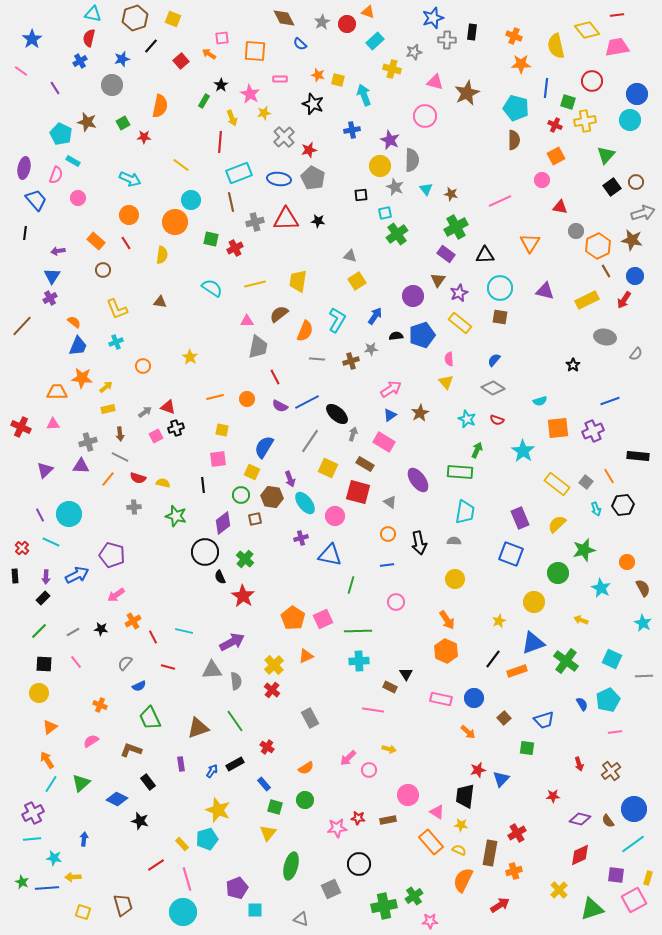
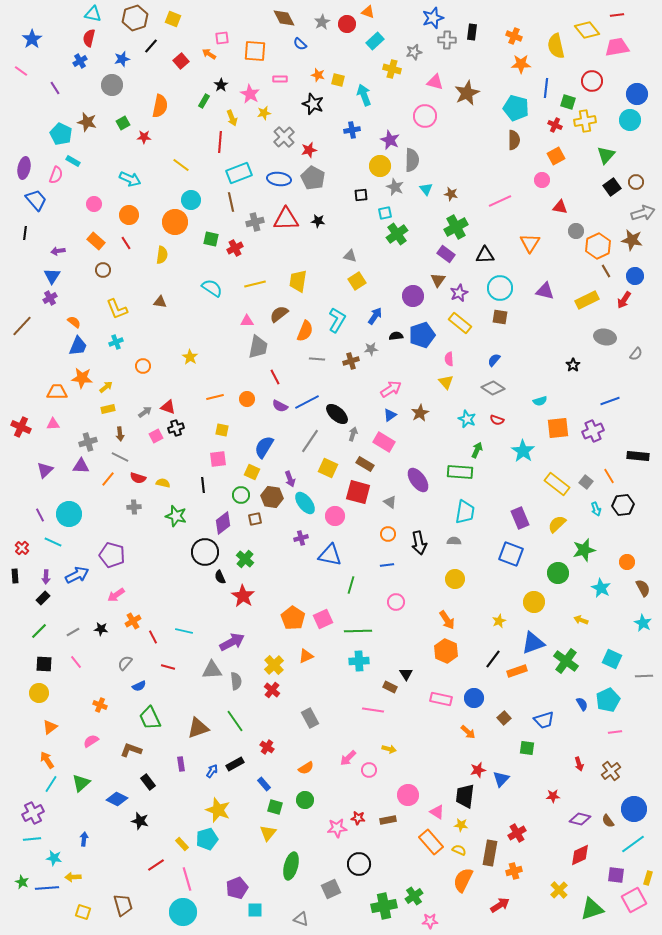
pink circle at (78, 198): moved 16 px right, 6 px down
cyan line at (51, 542): moved 2 px right
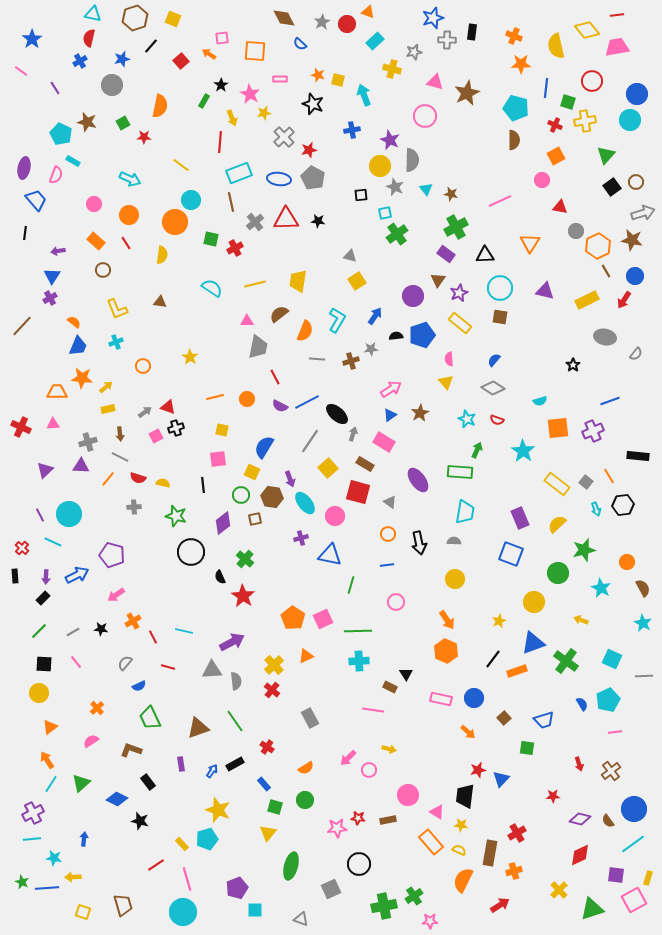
gray cross at (255, 222): rotated 24 degrees counterclockwise
yellow square at (328, 468): rotated 24 degrees clockwise
black circle at (205, 552): moved 14 px left
orange cross at (100, 705): moved 3 px left, 3 px down; rotated 24 degrees clockwise
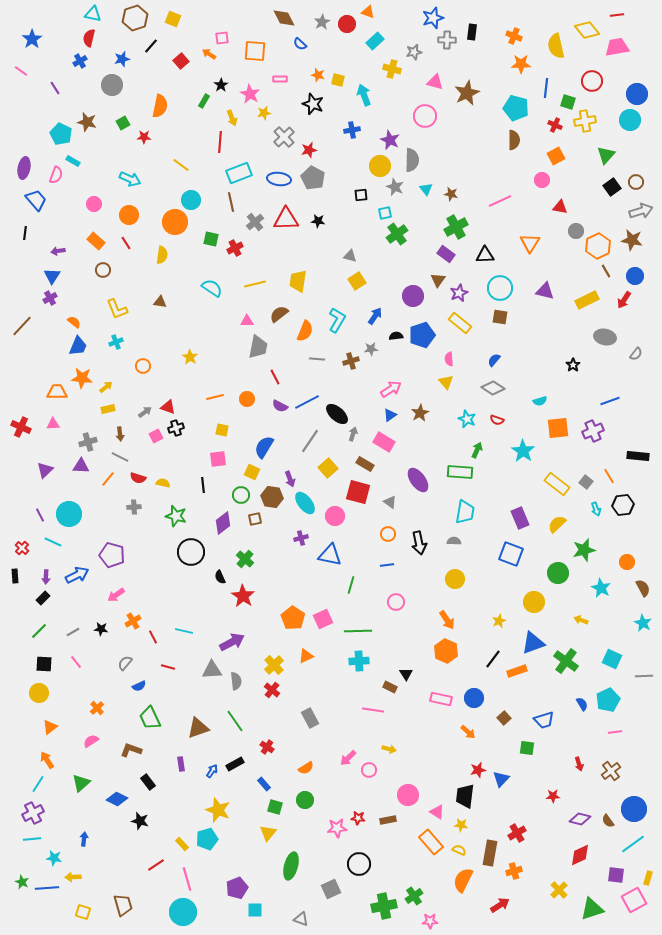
gray arrow at (643, 213): moved 2 px left, 2 px up
cyan line at (51, 784): moved 13 px left
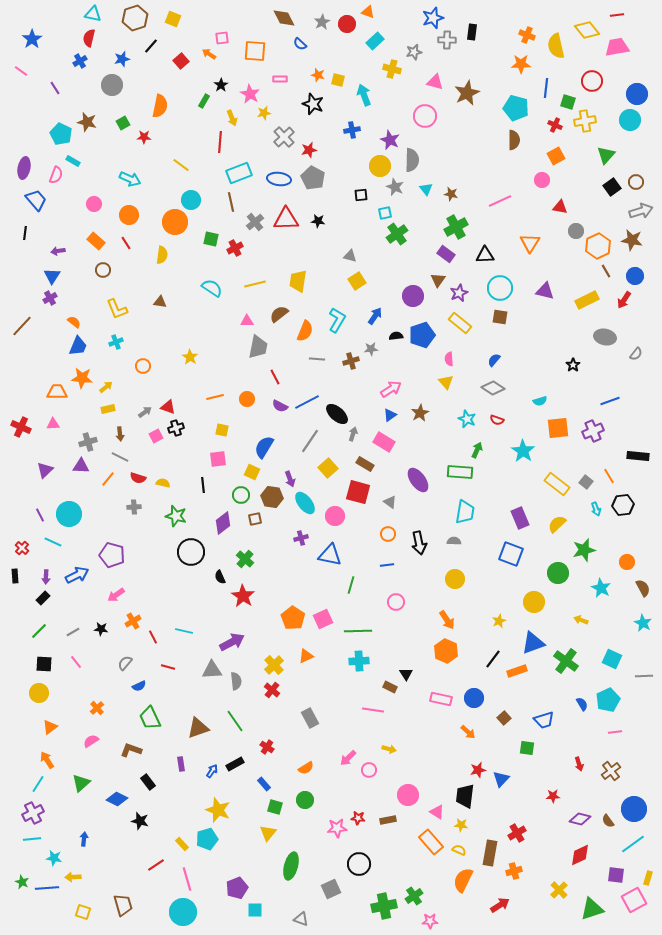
orange cross at (514, 36): moved 13 px right, 1 px up
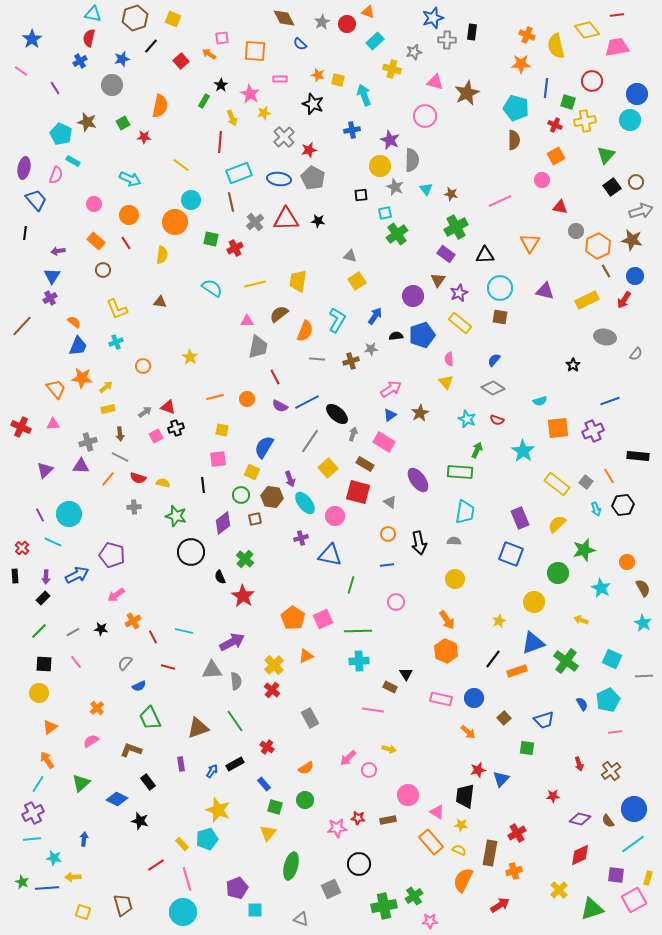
orange trapezoid at (57, 392): moved 1 px left, 3 px up; rotated 50 degrees clockwise
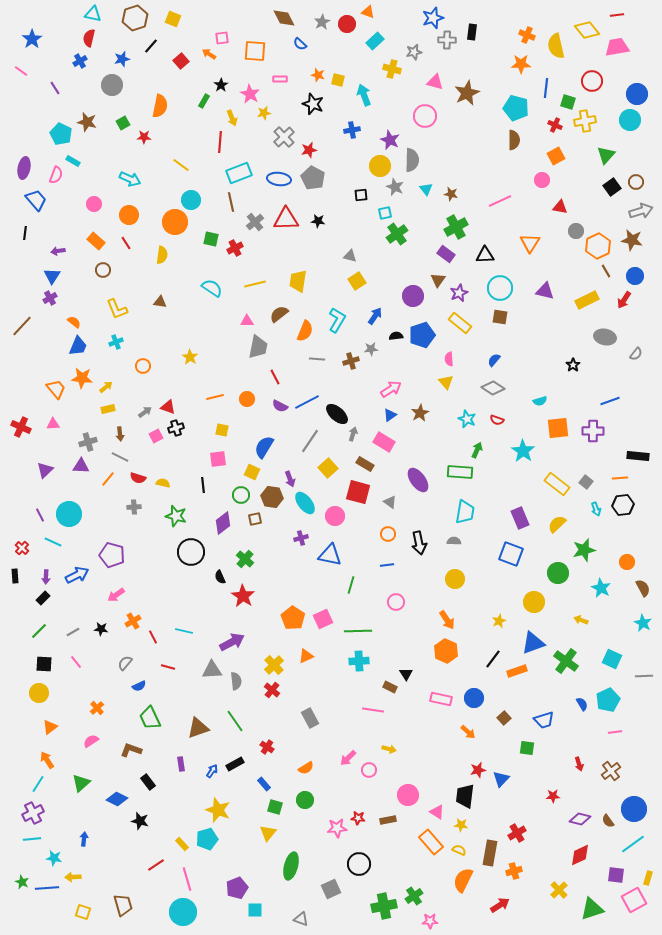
purple cross at (593, 431): rotated 25 degrees clockwise
orange line at (609, 476): moved 11 px right, 2 px down; rotated 63 degrees counterclockwise
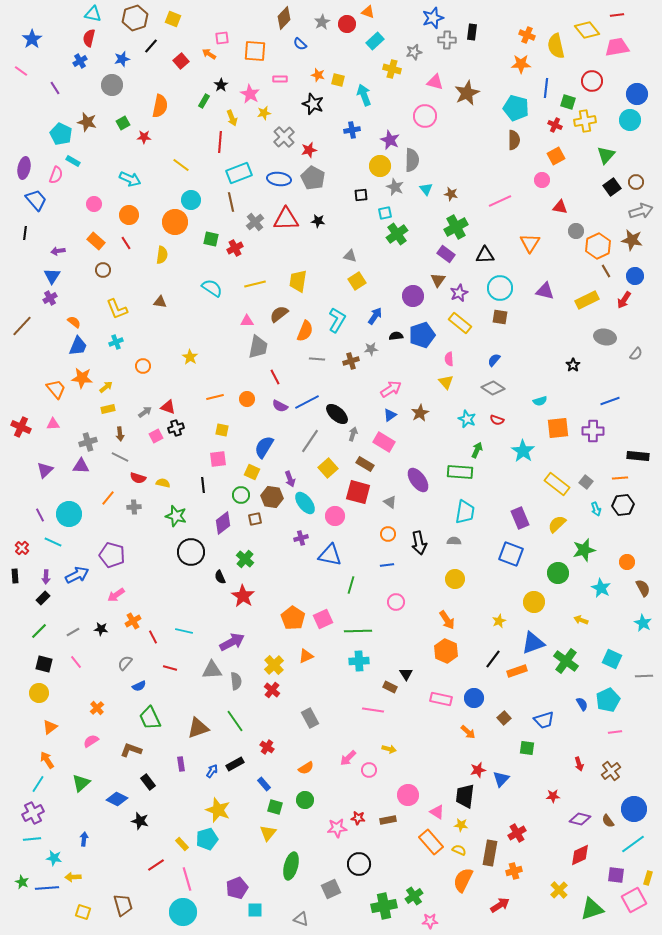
brown diamond at (284, 18): rotated 70 degrees clockwise
orange line at (108, 479): moved 19 px down
black square at (44, 664): rotated 12 degrees clockwise
red line at (168, 667): moved 2 px right, 1 px down
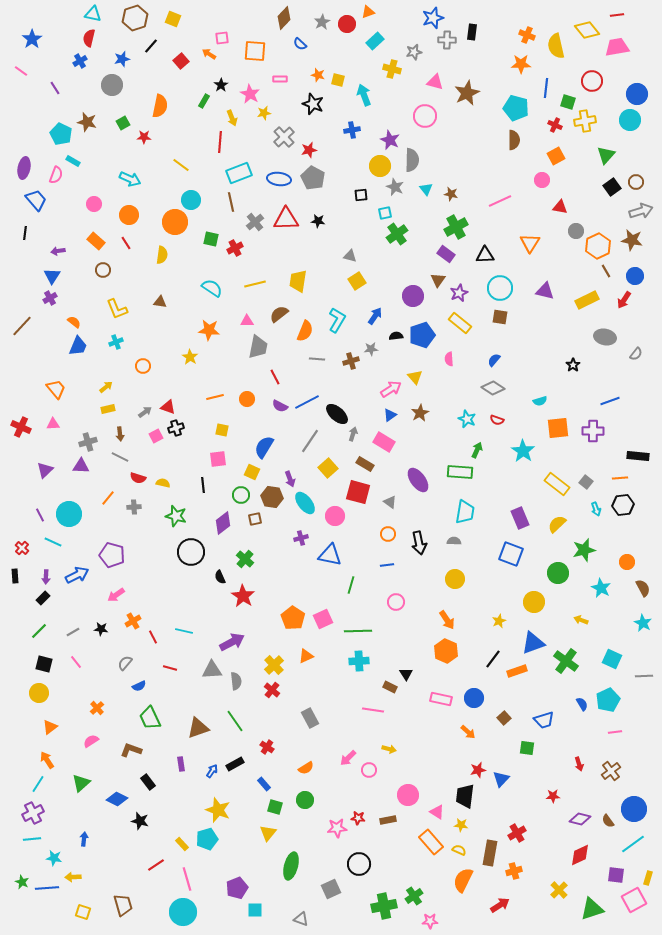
orange triangle at (368, 12): rotated 40 degrees counterclockwise
orange star at (82, 378): moved 127 px right, 48 px up
yellow triangle at (446, 382): moved 31 px left, 5 px up
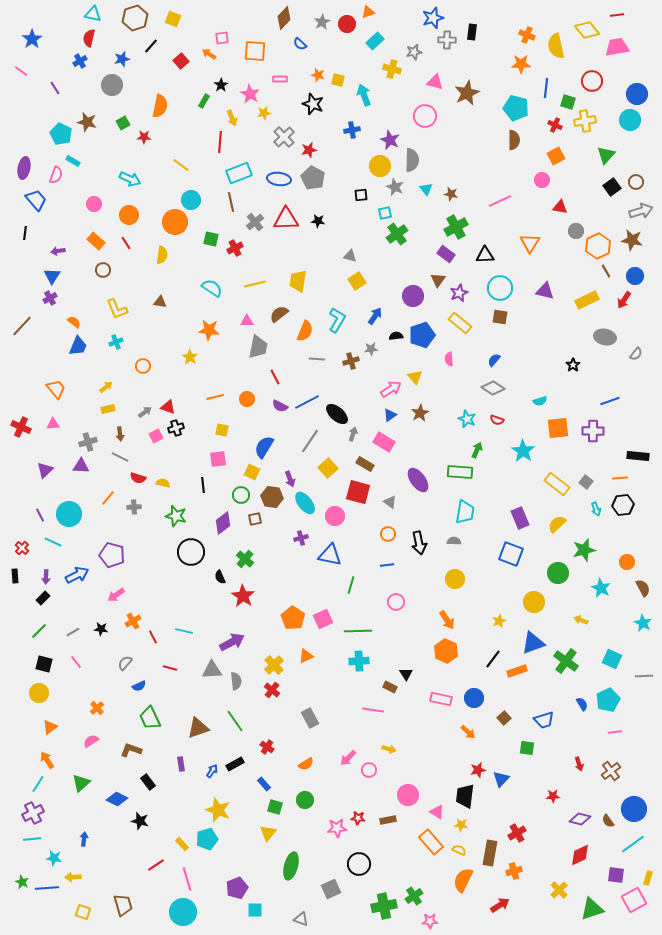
orange semicircle at (306, 768): moved 4 px up
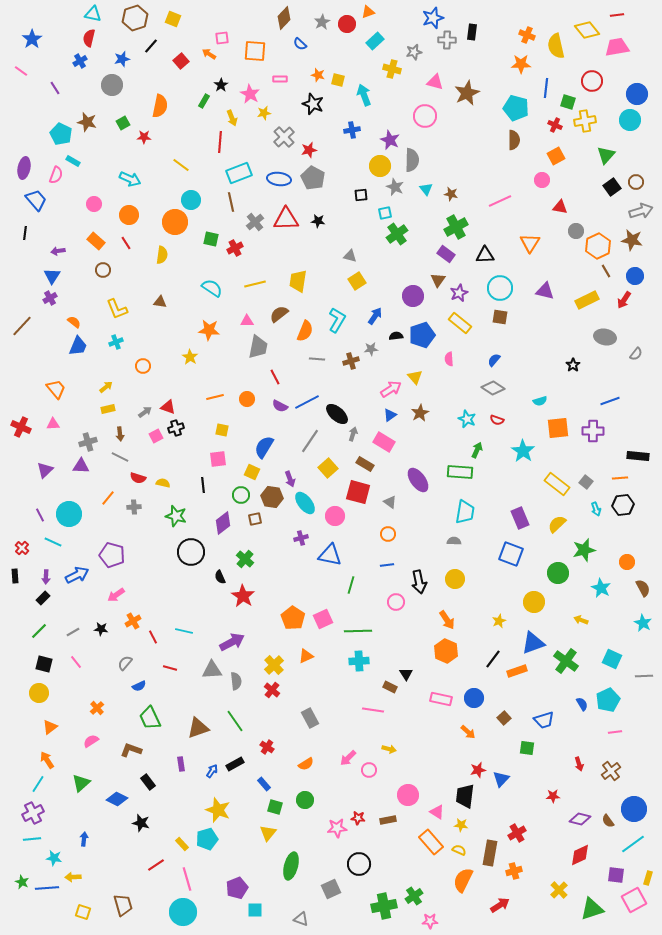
black arrow at (419, 543): moved 39 px down
black star at (140, 821): moved 1 px right, 2 px down
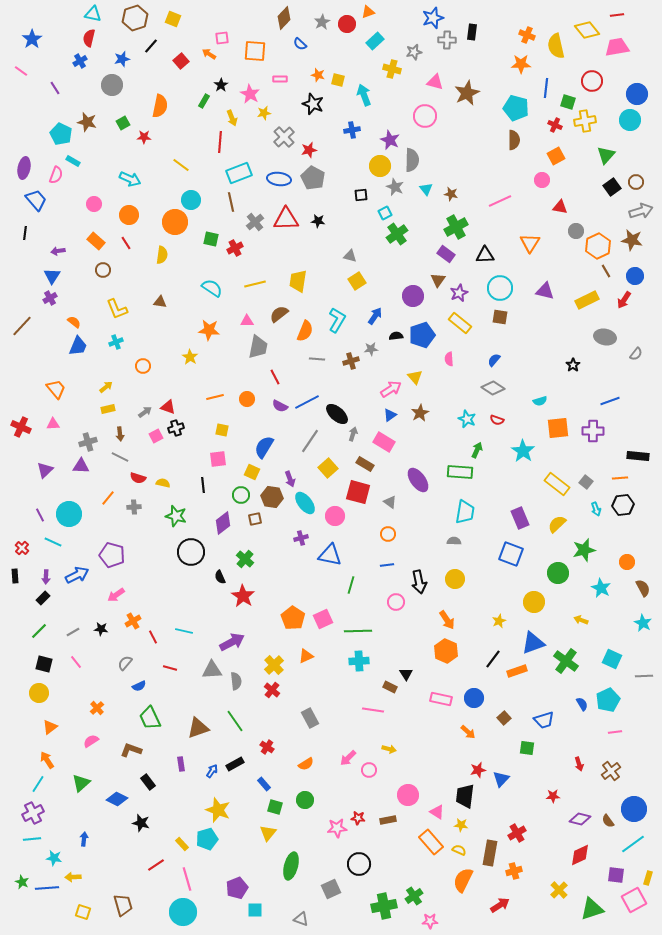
cyan square at (385, 213): rotated 16 degrees counterclockwise
